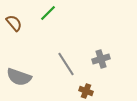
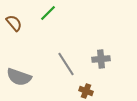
gray cross: rotated 12 degrees clockwise
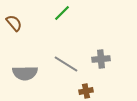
green line: moved 14 px right
gray line: rotated 25 degrees counterclockwise
gray semicircle: moved 6 px right, 4 px up; rotated 20 degrees counterclockwise
brown cross: rotated 32 degrees counterclockwise
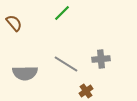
brown cross: rotated 24 degrees counterclockwise
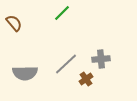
gray line: rotated 75 degrees counterclockwise
brown cross: moved 12 px up
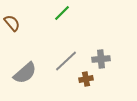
brown semicircle: moved 2 px left
gray line: moved 3 px up
gray semicircle: rotated 40 degrees counterclockwise
brown cross: rotated 24 degrees clockwise
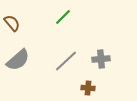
green line: moved 1 px right, 4 px down
gray semicircle: moved 7 px left, 13 px up
brown cross: moved 2 px right, 9 px down; rotated 16 degrees clockwise
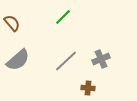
gray cross: rotated 18 degrees counterclockwise
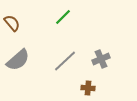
gray line: moved 1 px left
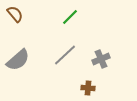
green line: moved 7 px right
brown semicircle: moved 3 px right, 9 px up
gray line: moved 6 px up
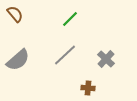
green line: moved 2 px down
gray cross: moved 5 px right; rotated 24 degrees counterclockwise
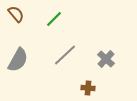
brown semicircle: moved 1 px right
green line: moved 16 px left
gray semicircle: rotated 20 degrees counterclockwise
